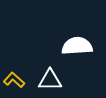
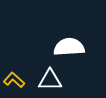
white semicircle: moved 8 px left, 1 px down
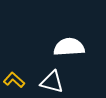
white triangle: moved 2 px right, 2 px down; rotated 15 degrees clockwise
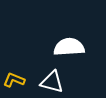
yellow L-shape: rotated 20 degrees counterclockwise
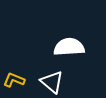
white triangle: rotated 25 degrees clockwise
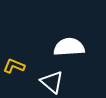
yellow L-shape: moved 14 px up
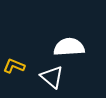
white triangle: moved 5 px up
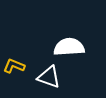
white triangle: moved 3 px left; rotated 20 degrees counterclockwise
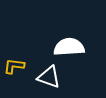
yellow L-shape: rotated 15 degrees counterclockwise
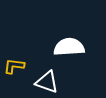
white triangle: moved 2 px left, 5 px down
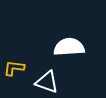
yellow L-shape: moved 2 px down
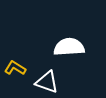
yellow L-shape: moved 1 px right; rotated 25 degrees clockwise
